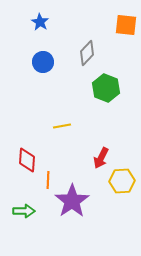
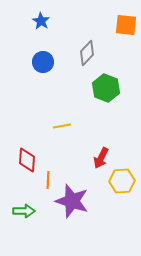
blue star: moved 1 px right, 1 px up
purple star: rotated 20 degrees counterclockwise
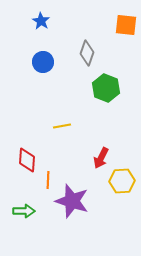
gray diamond: rotated 25 degrees counterclockwise
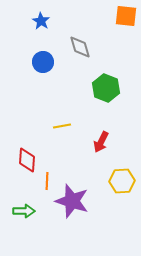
orange square: moved 9 px up
gray diamond: moved 7 px left, 6 px up; rotated 35 degrees counterclockwise
red arrow: moved 16 px up
orange line: moved 1 px left, 1 px down
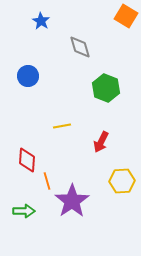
orange square: rotated 25 degrees clockwise
blue circle: moved 15 px left, 14 px down
orange line: rotated 18 degrees counterclockwise
purple star: rotated 20 degrees clockwise
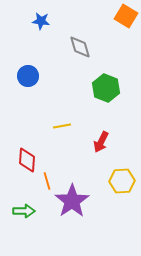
blue star: rotated 24 degrees counterclockwise
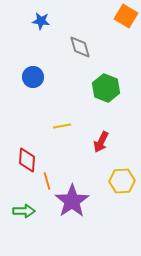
blue circle: moved 5 px right, 1 px down
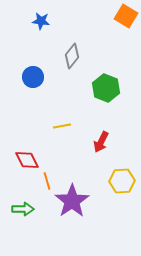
gray diamond: moved 8 px left, 9 px down; rotated 55 degrees clockwise
red diamond: rotated 30 degrees counterclockwise
green arrow: moved 1 px left, 2 px up
